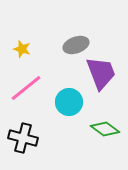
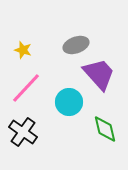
yellow star: moved 1 px right, 1 px down
purple trapezoid: moved 2 px left, 1 px down; rotated 21 degrees counterclockwise
pink line: rotated 8 degrees counterclockwise
green diamond: rotated 40 degrees clockwise
black cross: moved 6 px up; rotated 20 degrees clockwise
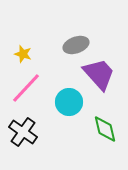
yellow star: moved 4 px down
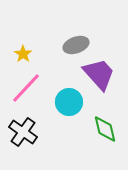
yellow star: rotated 18 degrees clockwise
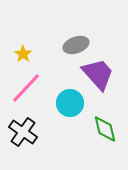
purple trapezoid: moved 1 px left
cyan circle: moved 1 px right, 1 px down
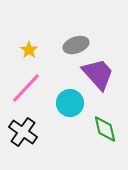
yellow star: moved 6 px right, 4 px up
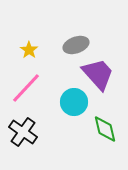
cyan circle: moved 4 px right, 1 px up
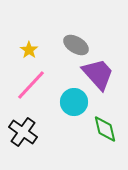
gray ellipse: rotated 50 degrees clockwise
pink line: moved 5 px right, 3 px up
